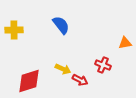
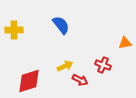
yellow arrow: moved 2 px right, 3 px up; rotated 49 degrees counterclockwise
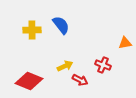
yellow cross: moved 18 px right
red diamond: rotated 40 degrees clockwise
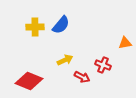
blue semicircle: rotated 78 degrees clockwise
yellow cross: moved 3 px right, 3 px up
yellow arrow: moved 6 px up
red arrow: moved 2 px right, 3 px up
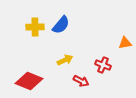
red arrow: moved 1 px left, 4 px down
